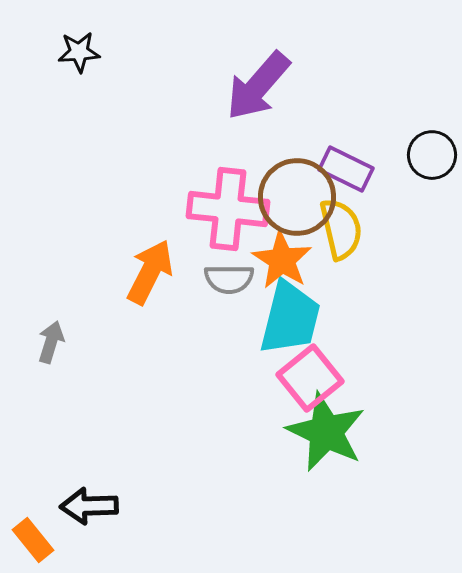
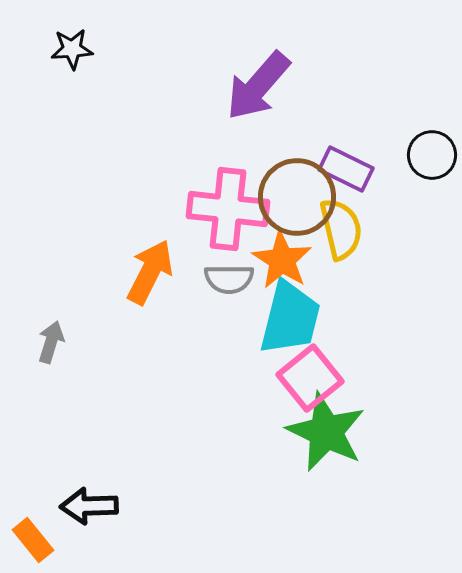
black star: moved 7 px left, 3 px up
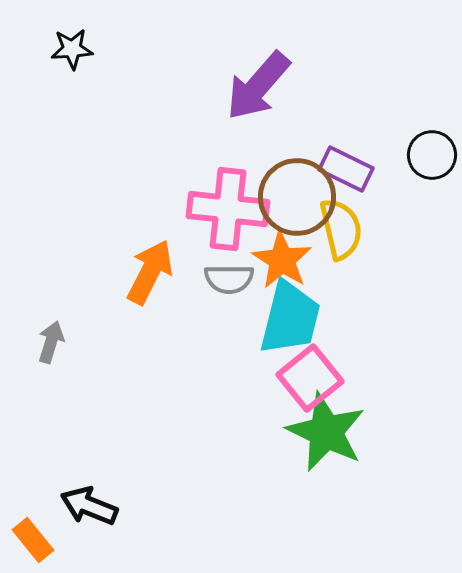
black arrow: rotated 24 degrees clockwise
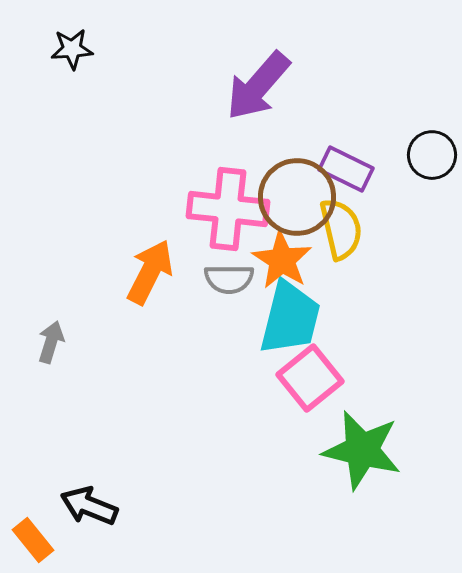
green star: moved 36 px right, 18 px down; rotated 12 degrees counterclockwise
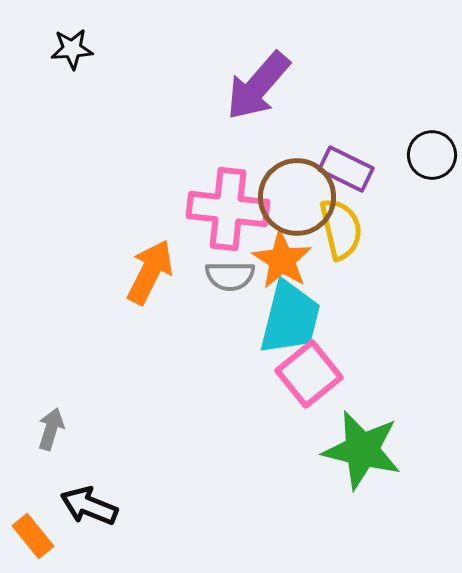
gray semicircle: moved 1 px right, 3 px up
gray arrow: moved 87 px down
pink square: moved 1 px left, 4 px up
orange rectangle: moved 4 px up
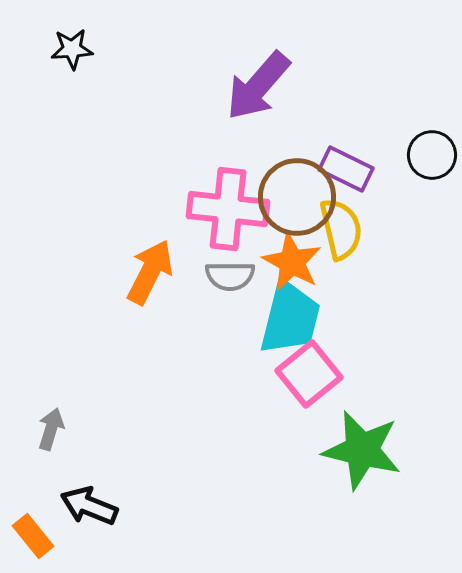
orange star: moved 10 px right, 2 px down; rotated 4 degrees counterclockwise
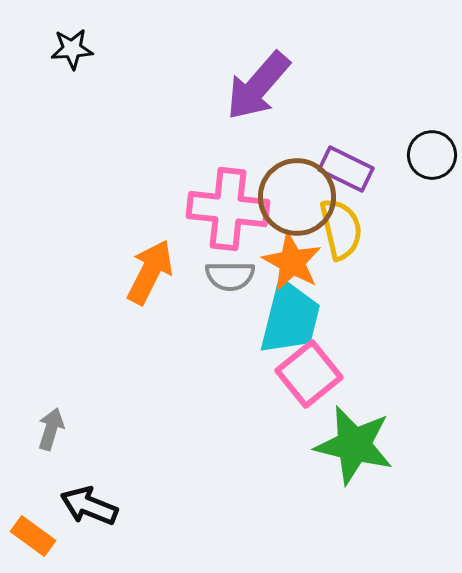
green star: moved 8 px left, 5 px up
orange rectangle: rotated 15 degrees counterclockwise
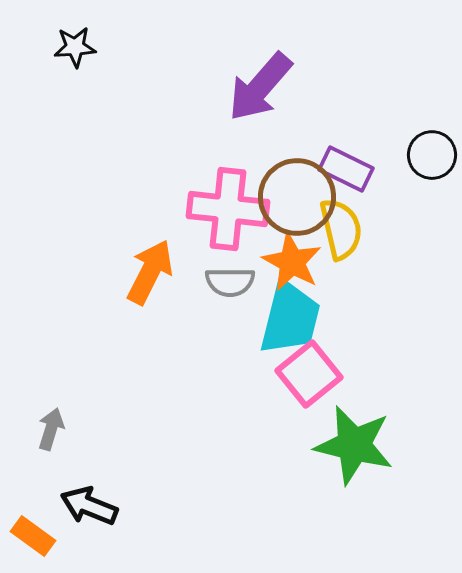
black star: moved 3 px right, 2 px up
purple arrow: moved 2 px right, 1 px down
gray semicircle: moved 6 px down
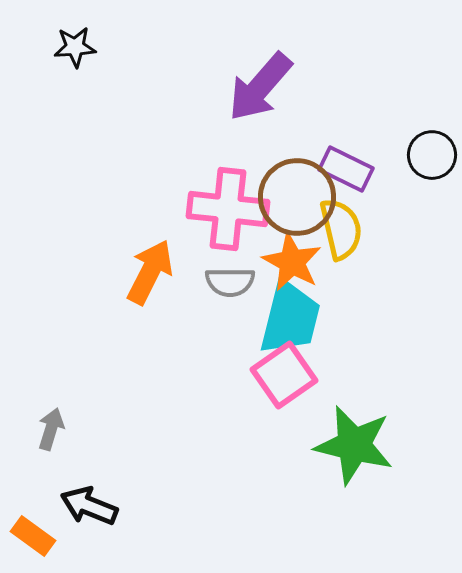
pink square: moved 25 px left, 1 px down; rotated 4 degrees clockwise
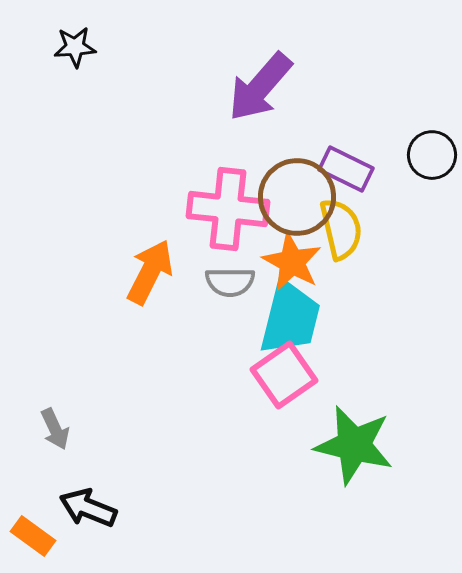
gray arrow: moved 4 px right; rotated 138 degrees clockwise
black arrow: moved 1 px left, 2 px down
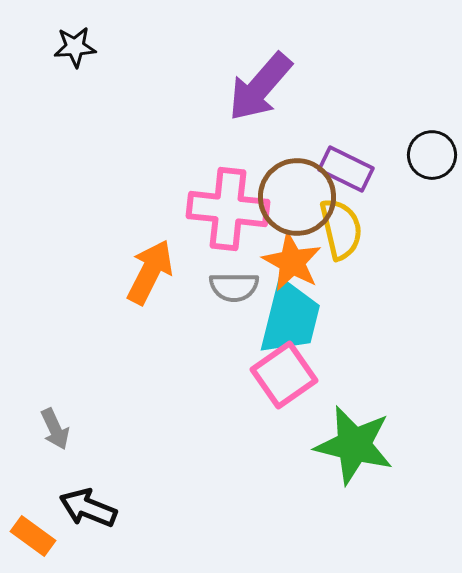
gray semicircle: moved 4 px right, 5 px down
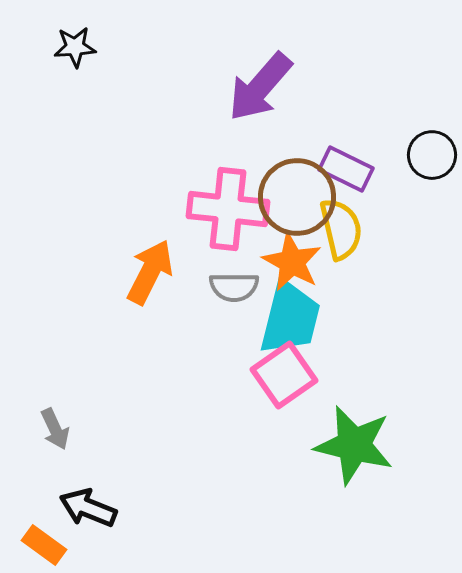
orange rectangle: moved 11 px right, 9 px down
